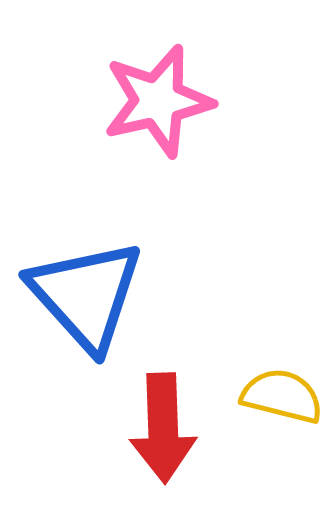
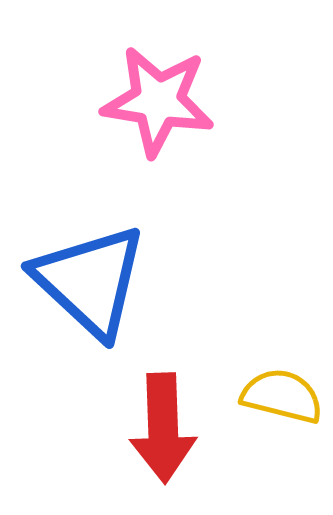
pink star: rotated 22 degrees clockwise
blue triangle: moved 4 px right, 14 px up; rotated 5 degrees counterclockwise
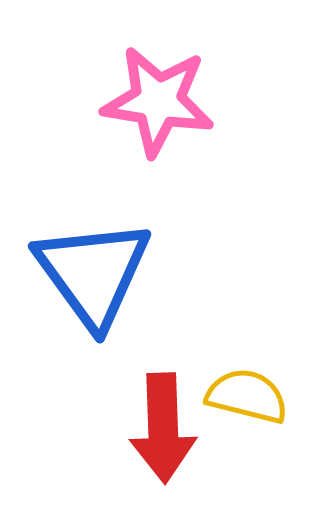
blue triangle: moved 3 px right, 8 px up; rotated 11 degrees clockwise
yellow semicircle: moved 35 px left
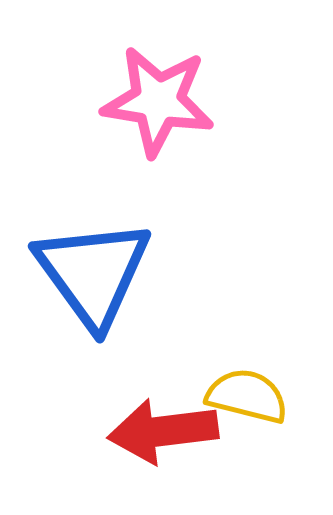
red arrow: moved 3 px down; rotated 85 degrees clockwise
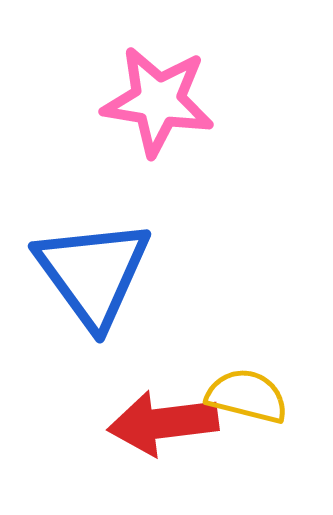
red arrow: moved 8 px up
